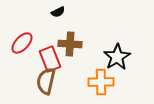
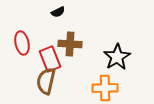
red ellipse: rotated 55 degrees counterclockwise
orange cross: moved 4 px right, 6 px down
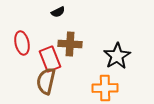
black star: moved 1 px up
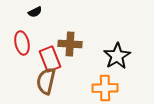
black semicircle: moved 23 px left
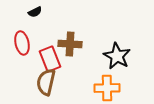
black star: rotated 12 degrees counterclockwise
brown semicircle: moved 1 px down
orange cross: moved 2 px right
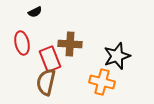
black star: rotated 24 degrees clockwise
orange cross: moved 5 px left, 6 px up; rotated 15 degrees clockwise
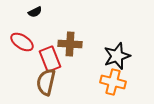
red ellipse: moved 1 px up; rotated 45 degrees counterclockwise
orange cross: moved 11 px right
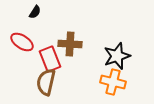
black semicircle: rotated 32 degrees counterclockwise
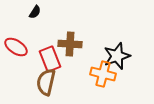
red ellipse: moved 6 px left, 5 px down
orange cross: moved 10 px left, 8 px up
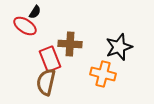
red ellipse: moved 9 px right, 21 px up
black star: moved 2 px right, 9 px up
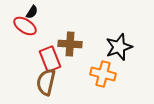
black semicircle: moved 3 px left
